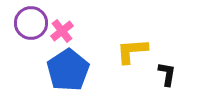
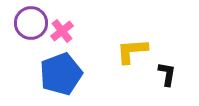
blue pentagon: moved 7 px left, 4 px down; rotated 12 degrees clockwise
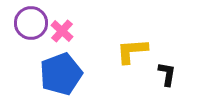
pink cross: rotated 10 degrees counterclockwise
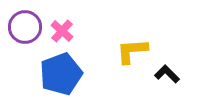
purple circle: moved 6 px left, 4 px down
black L-shape: rotated 55 degrees counterclockwise
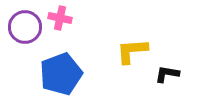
pink cross: moved 2 px left, 13 px up; rotated 30 degrees counterclockwise
black L-shape: rotated 35 degrees counterclockwise
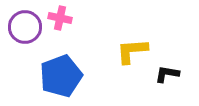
blue pentagon: moved 2 px down
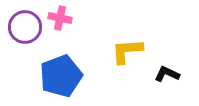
yellow L-shape: moved 5 px left
black L-shape: rotated 15 degrees clockwise
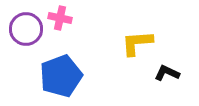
purple circle: moved 1 px right, 2 px down
yellow L-shape: moved 10 px right, 8 px up
black L-shape: moved 1 px up
